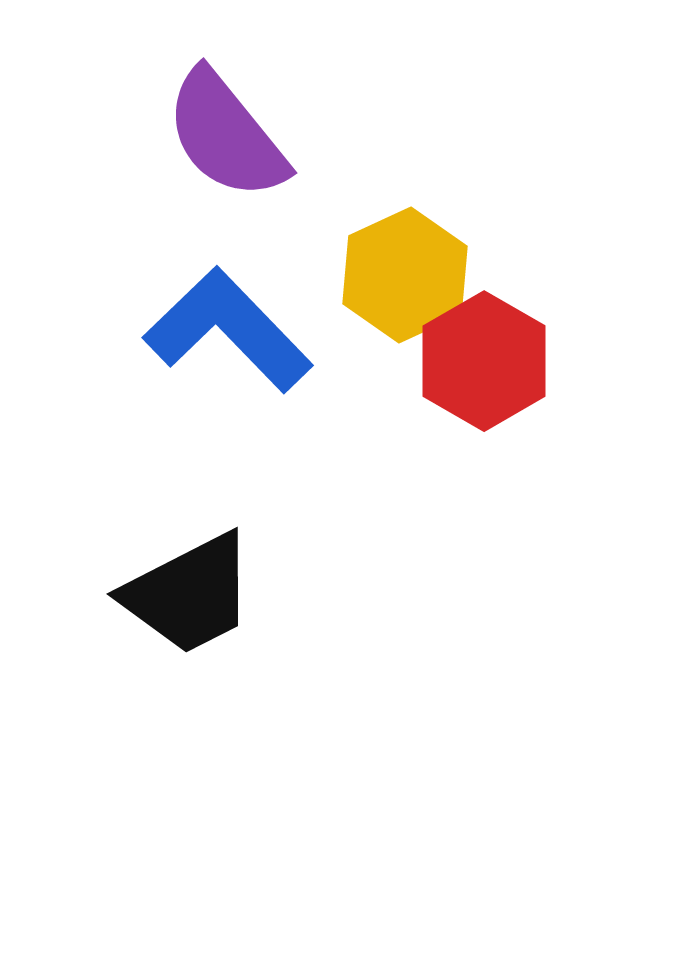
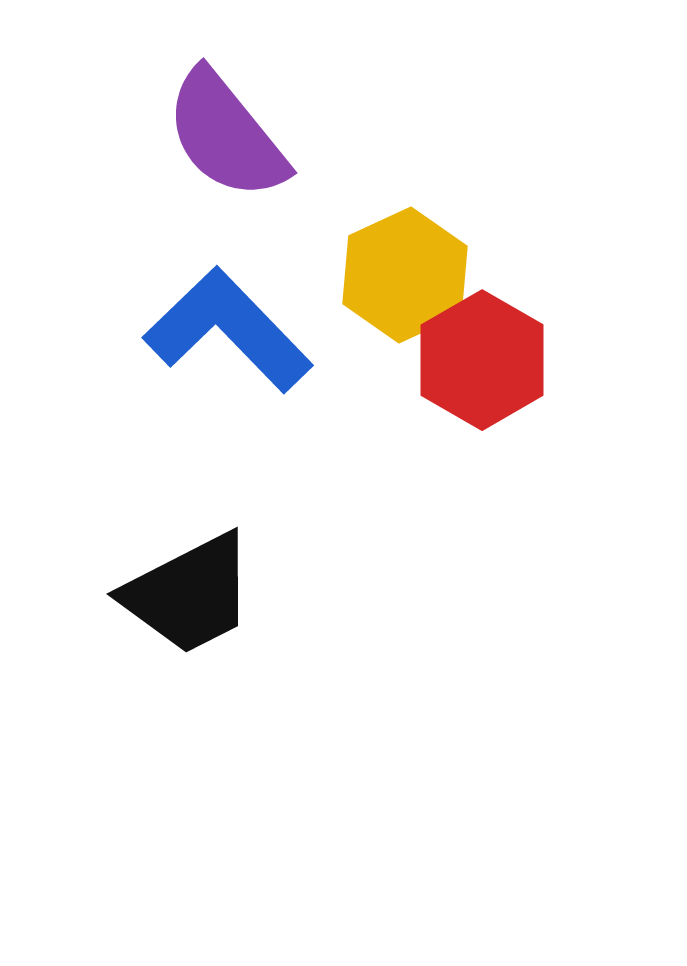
red hexagon: moved 2 px left, 1 px up
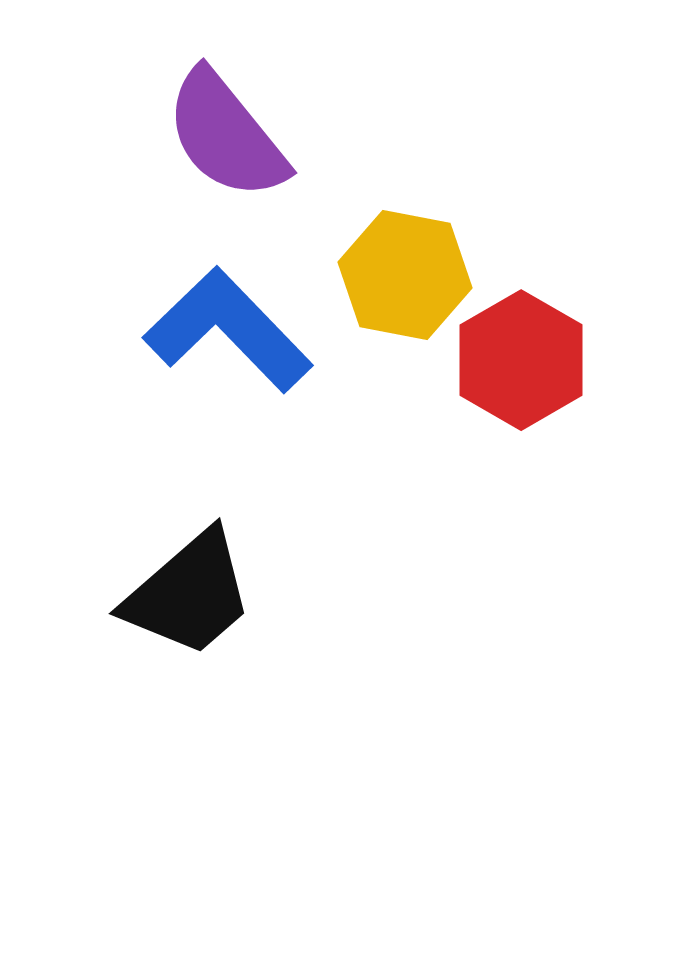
yellow hexagon: rotated 24 degrees counterclockwise
red hexagon: moved 39 px right
black trapezoid: rotated 14 degrees counterclockwise
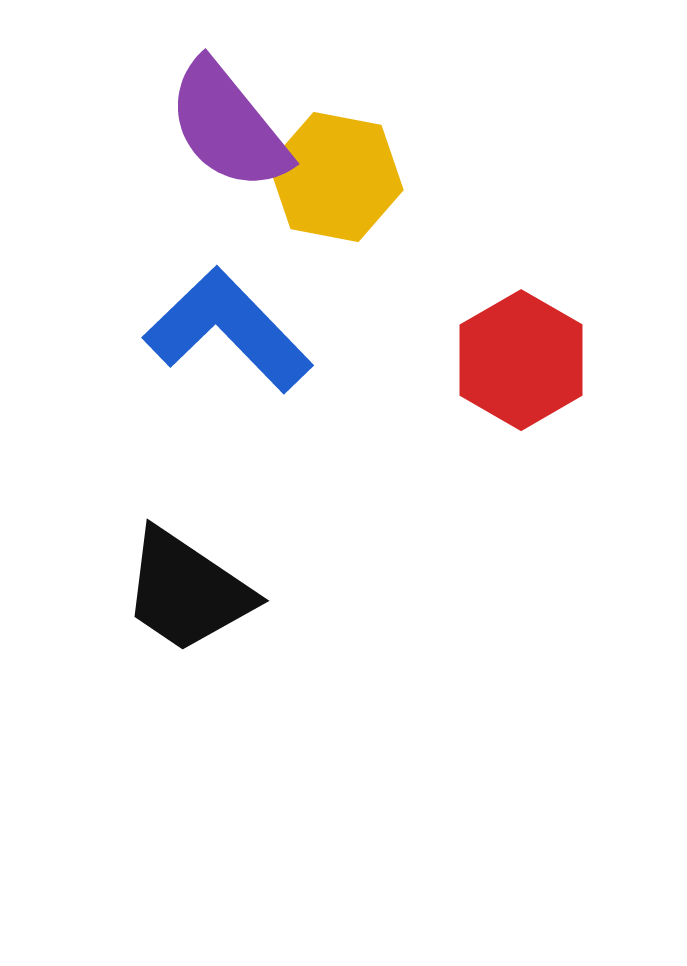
purple semicircle: moved 2 px right, 9 px up
yellow hexagon: moved 69 px left, 98 px up
black trapezoid: moved 2 px left, 3 px up; rotated 75 degrees clockwise
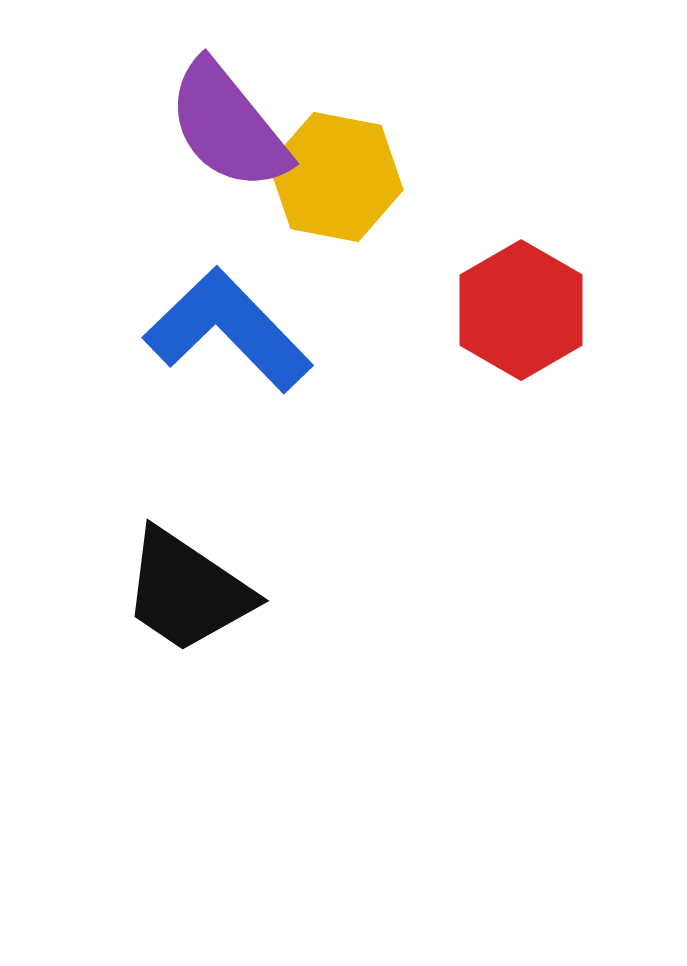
red hexagon: moved 50 px up
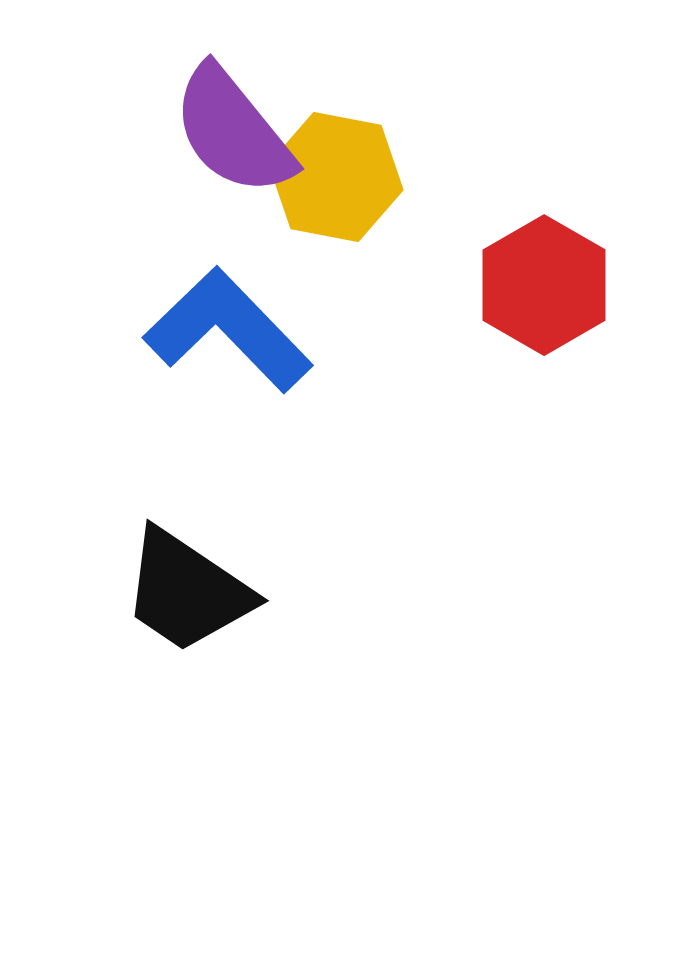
purple semicircle: moved 5 px right, 5 px down
red hexagon: moved 23 px right, 25 px up
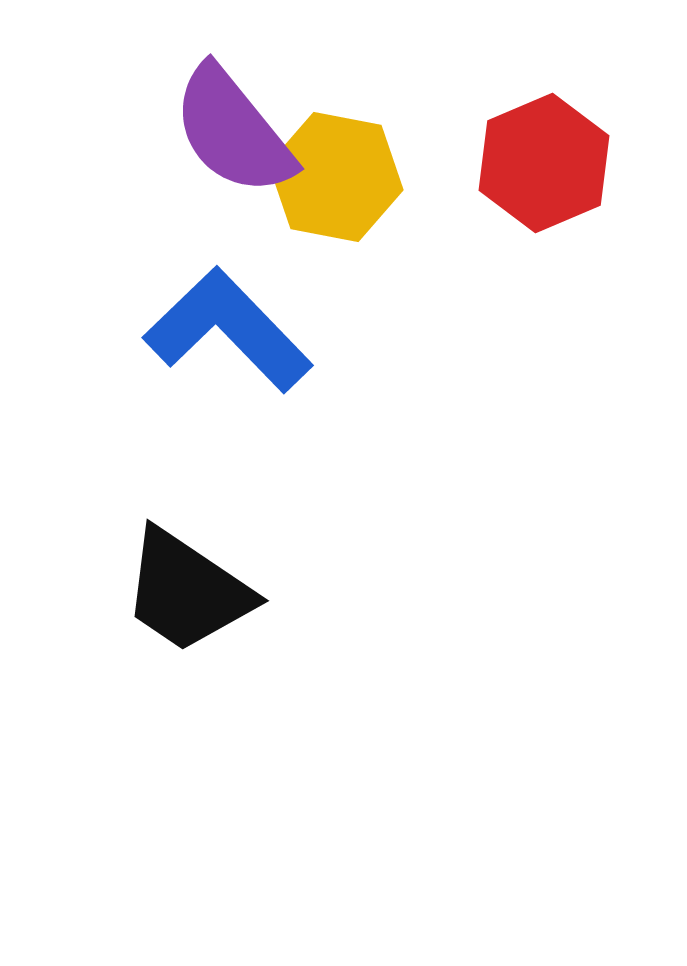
red hexagon: moved 122 px up; rotated 7 degrees clockwise
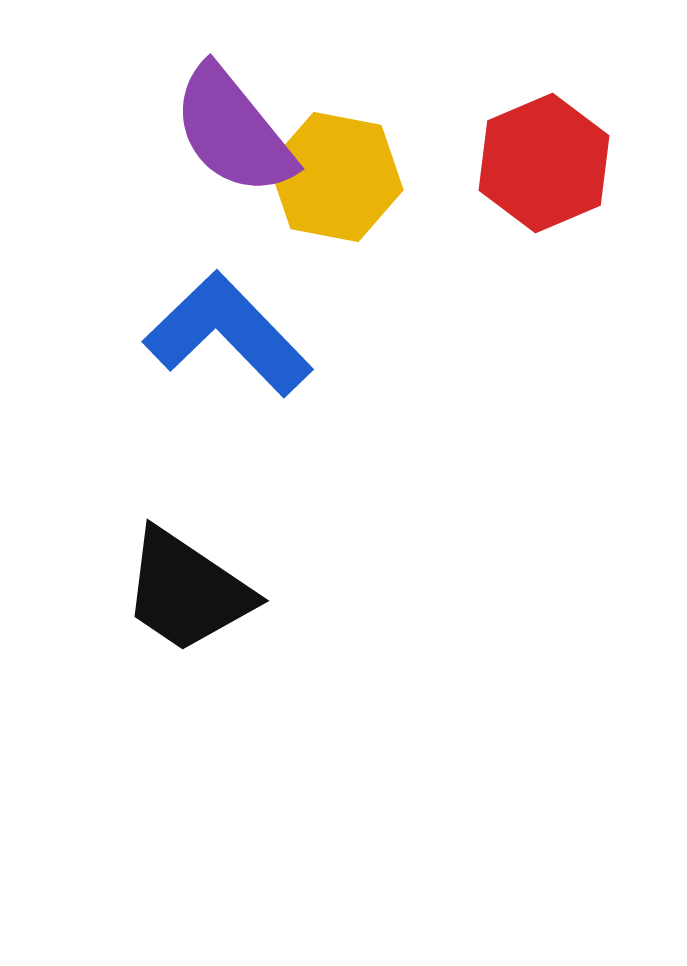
blue L-shape: moved 4 px down
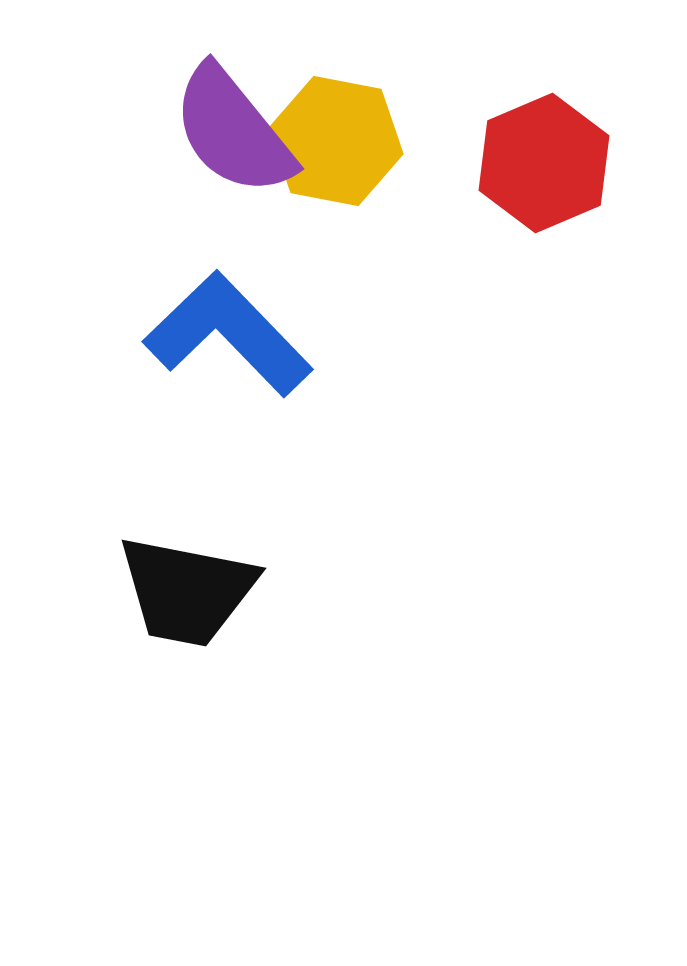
yellow hexagon: moved 36 px up
black trapezoid: rotated 23 degrees counterclockwise
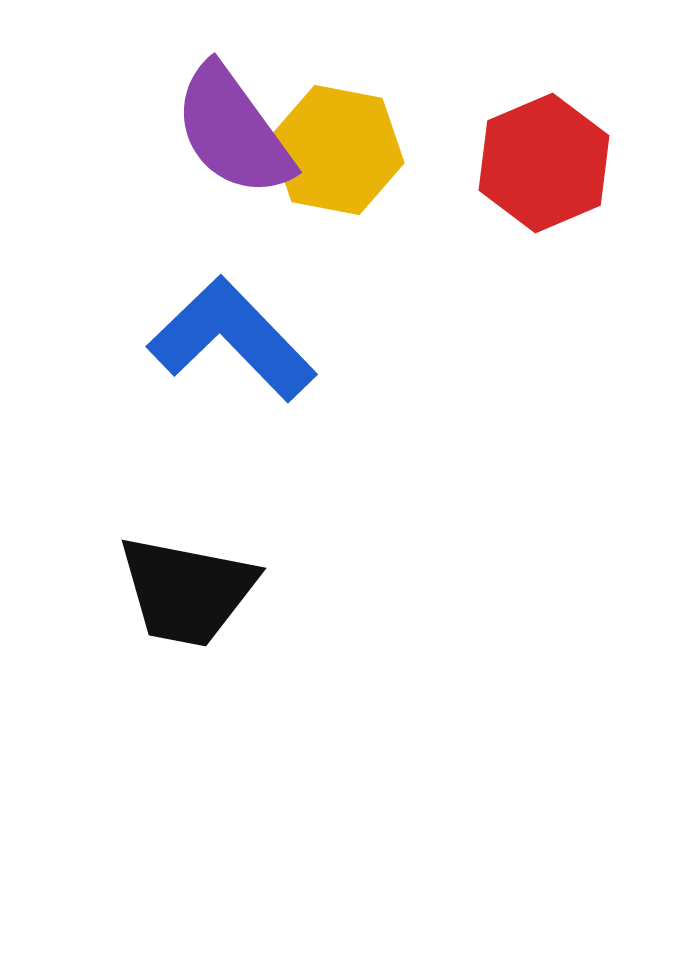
purple semicircle: rotated 3 degrees clockwise
yellow hexagon: moved 1 px right, 9 px down
blue L-shape: moved 4 px right, 5 px down
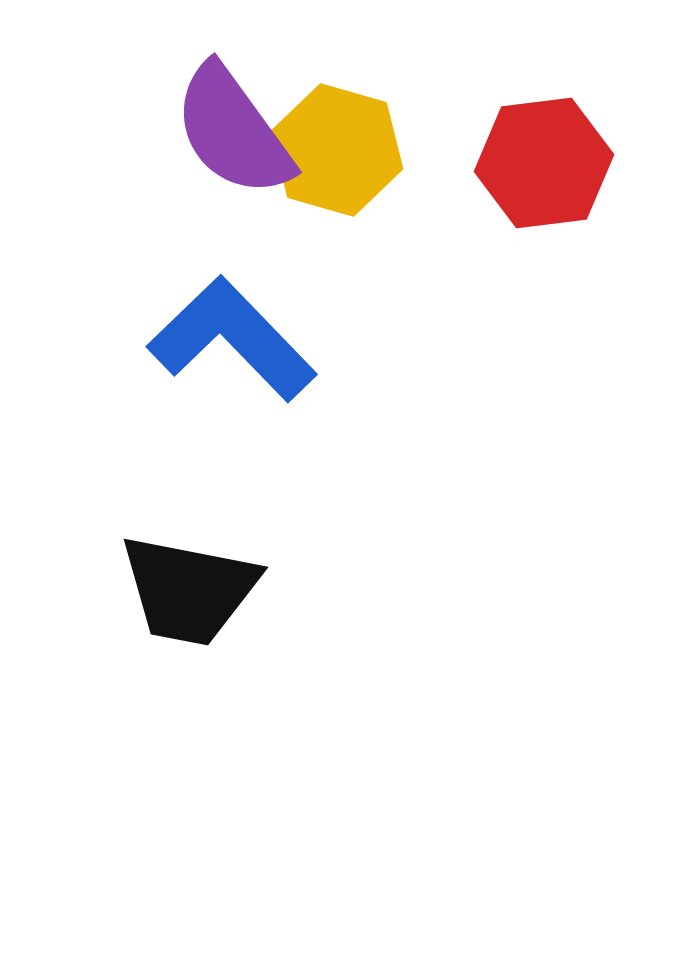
yellow hexagon: rotated 5 degrees clockwise
red hexagon: rotated 16 degrees clockwise
black trapezoid: moved 2 px right, 1 px up
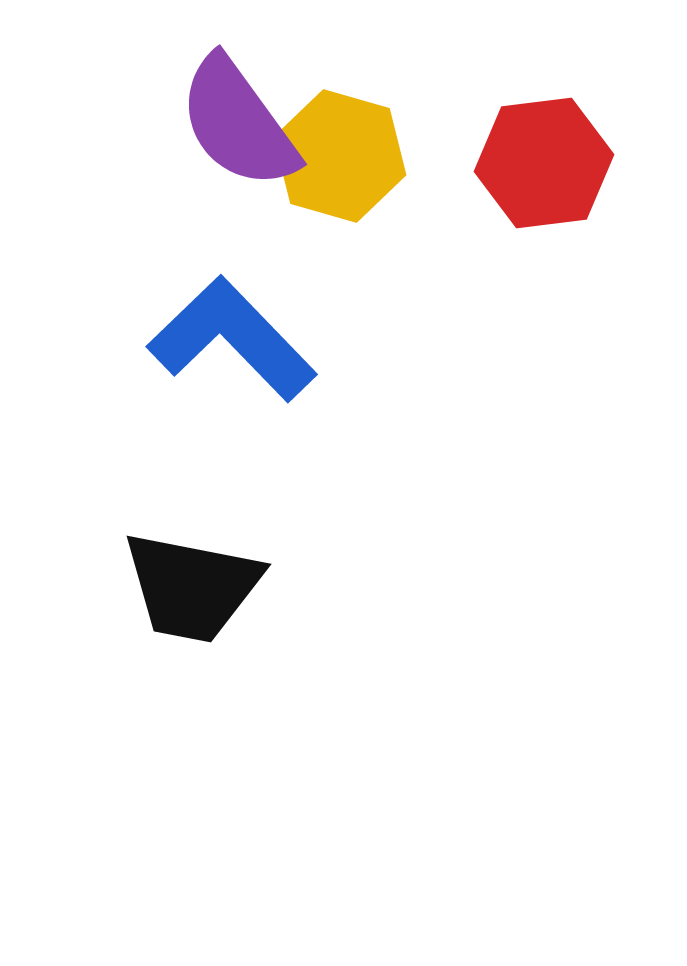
purple semicircle: moved 5 px right, 8 px up
yellow hexagon: moved 3 px right, 6 px down
black trapezoid: moved 3 px right, 3 px up
